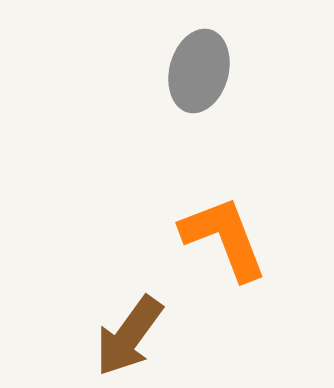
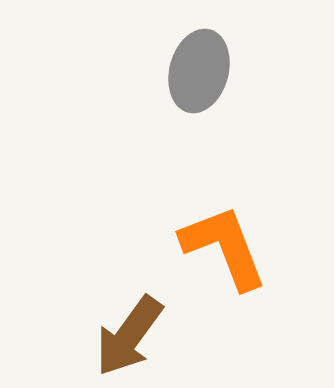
orange L-shape: moved 9 px down
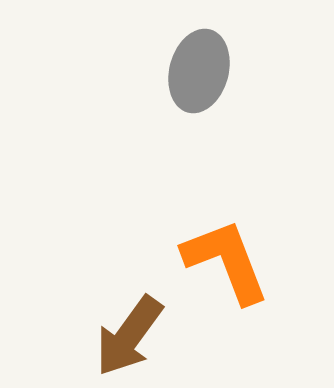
orange L-shape: moved 2 px right, 14 px down
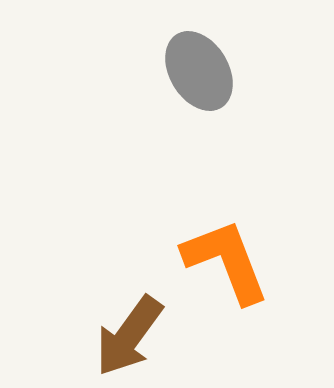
gray ellipse: rotated 46 degrees counterclockwise
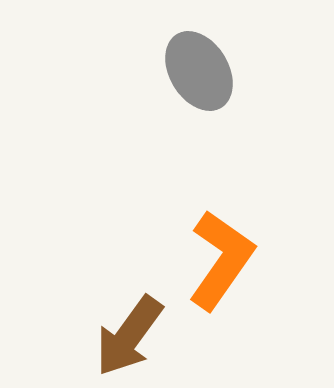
orange L-shape: moved 5 px left, 1 px up; rotated 56 degrees clockwise
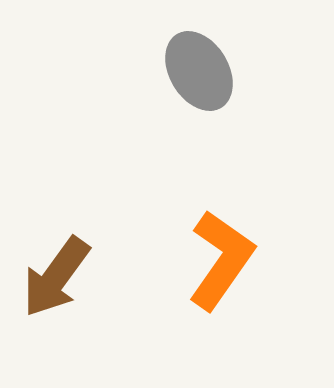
brown arrow: moved 73 px left, 59 px up
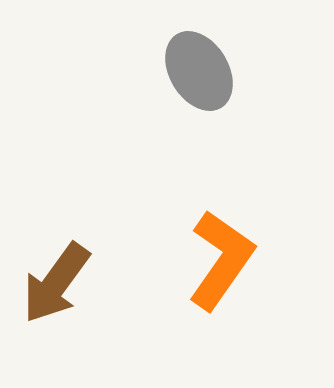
brown arrow: moved 6 px down
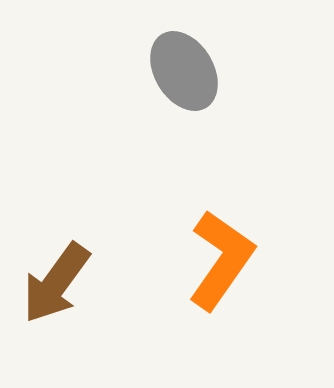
gray ellipse: moved 15 px left
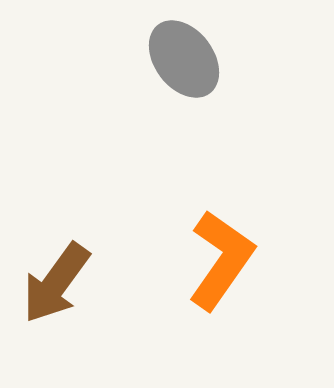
gray ellipse: moved 12 px up; rotated 6 degrees counterclockwise
